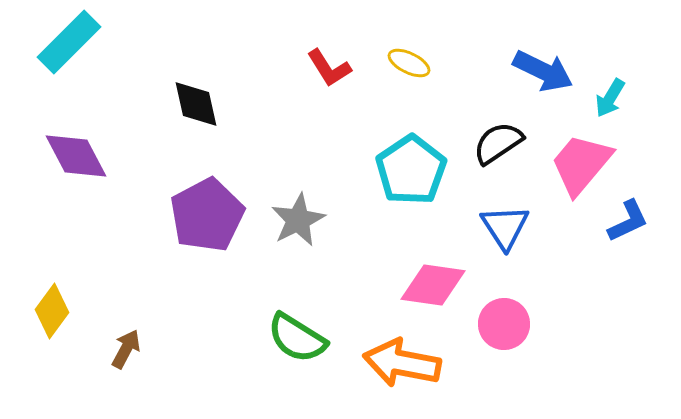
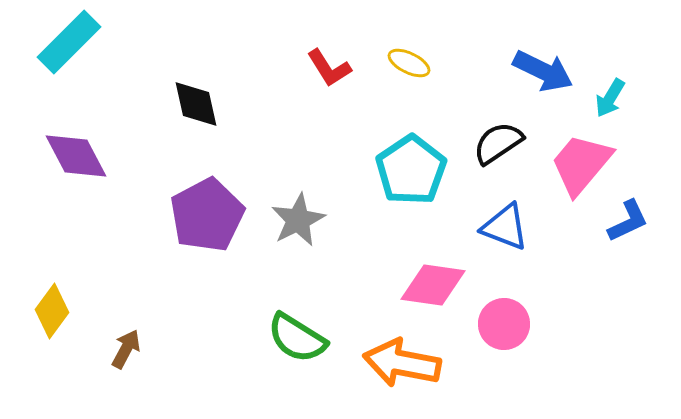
blue triangle: rotated 36 degrees counterclockwise
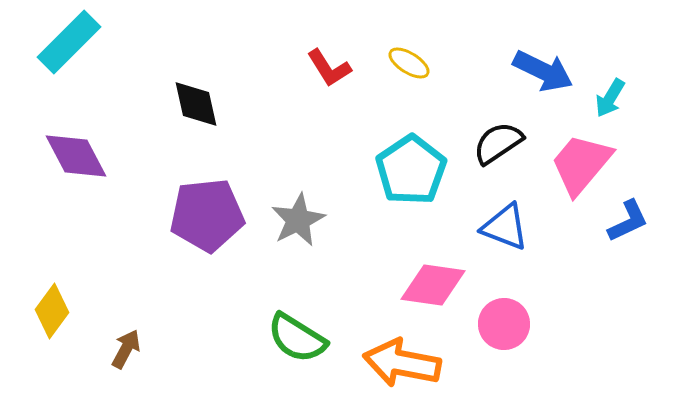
yellow ellipse: rotated 6 degrees clockwise
purple pentagon: rotated 22 degrees clockwise
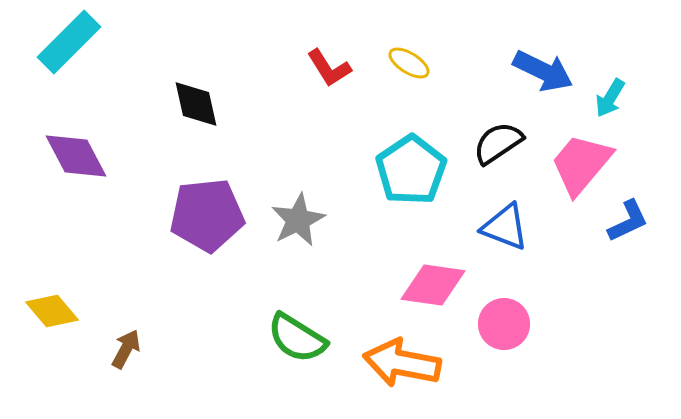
yellow diamond: rotated 76 degrees counterclockwise
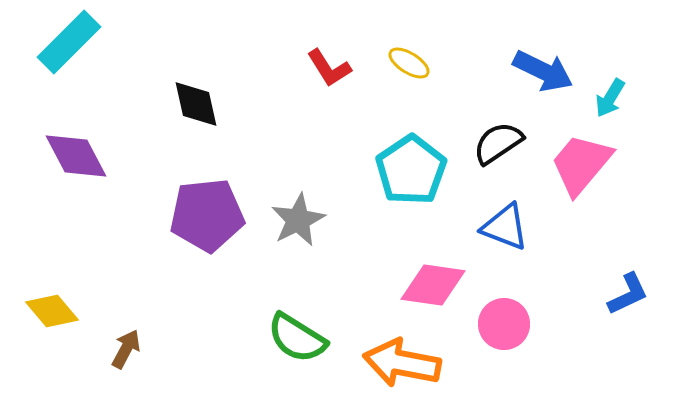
blue L-shape: moved 73 px down
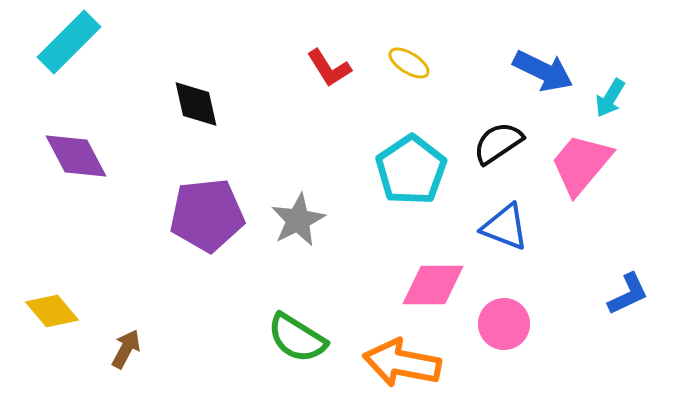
pink diamond: rotated 8 degrees counterclockwise
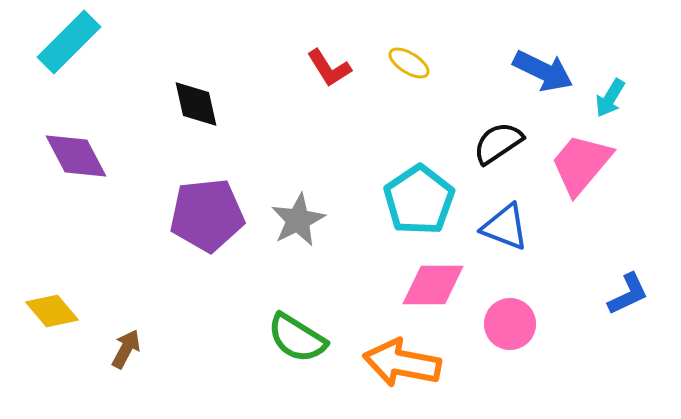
cyan pentagon: moved 8 px right, 30 px down
pink circle: moved 6 px right
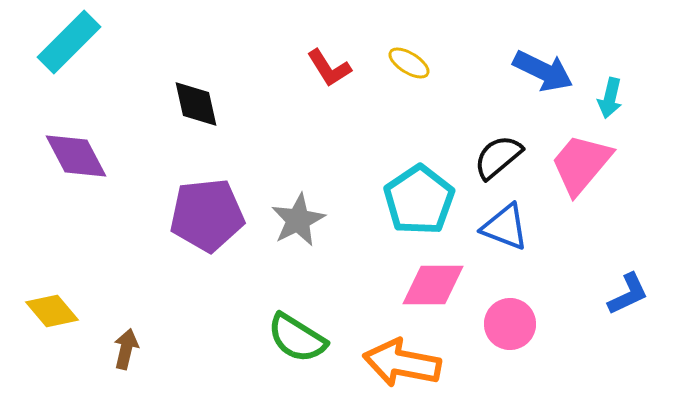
cyan arrow: rotated 18 degrees counterclockwise
black semicircle: moved 14 px down; rotated 6 degrees counterclockwise
brown arrow: rotated 15 degrees counterclockwise
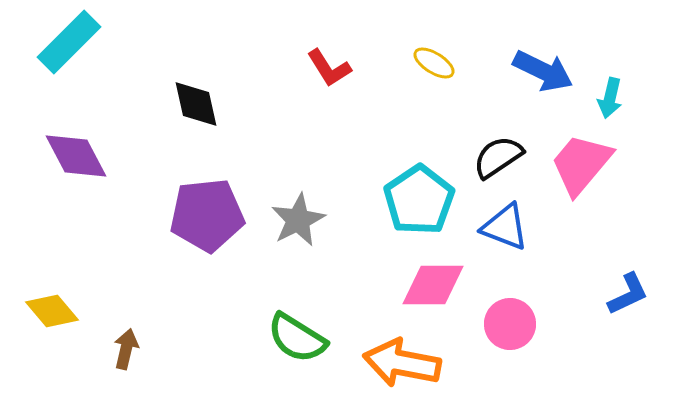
yellow ellipse: moved 25 px right
black semicircle: rotated 6 degrees clockwise
